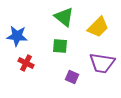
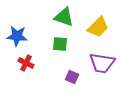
green triangle: rotated 20 degrees counterclockwise
green square: moved 2 px up
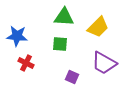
green triangle: rotated 15 degrees counterclockwise
purple trapezoid: moved 2 px right; rotated 20 degrees clockwise
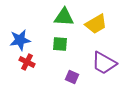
yellow trapezoid: moved 2 px left, 3 px up; rotated 15 degrees clockwise
blue star: moved 3 px right, 4 px down; rotated 15 degrees counterclockwise
red cross: moved 1 px right, 1 px up
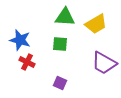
green triangle: moved 1 px right
blue star: rotated 25 degrees clockwise
purple square: moved 12 px left, 6 px down
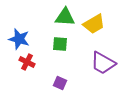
yellow trapezoid: moved 2 px left
blue star: moved 1 px left, 1 px up
purple trapezoid: moved 1 px left
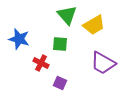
green triangle: moved 2 px right, 2 px up; rotated 45 degrees clockwise
yellow trapezoid: moved 1 px down
red cross: moved 14 px right, 1 px down
